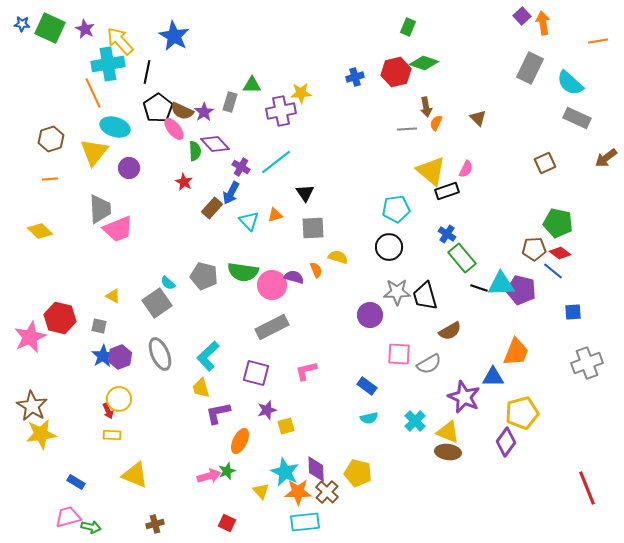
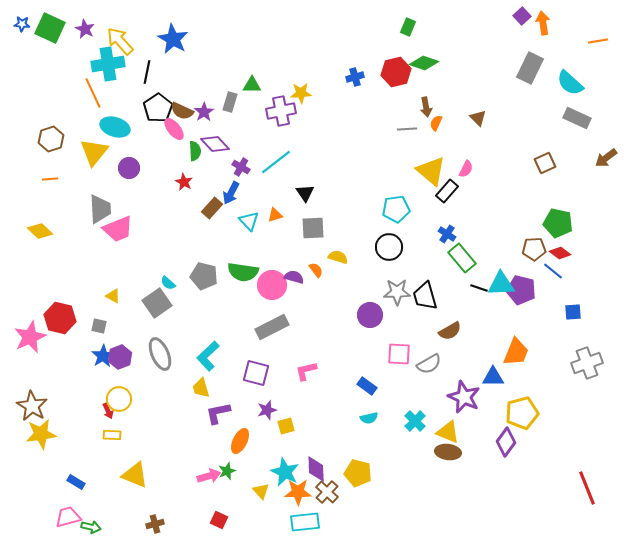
blue star at (174, 36): moved 1 px left, 3 px down
black rectangle at (447, 191): rotated 30 degrees counterclockwise
orange semicircle at (316, 270): rotated 14 degrees counterclockwise
red square at (227, 523): moved 8 px left, 3 px up
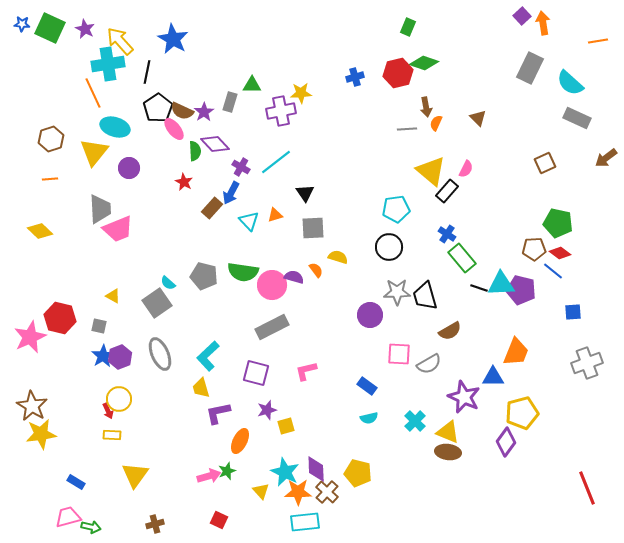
red hexagon at (396, 72): moved 2 px right, 1 px down
yellow triangle at (135, 475): rotated 44 degrees clockwise
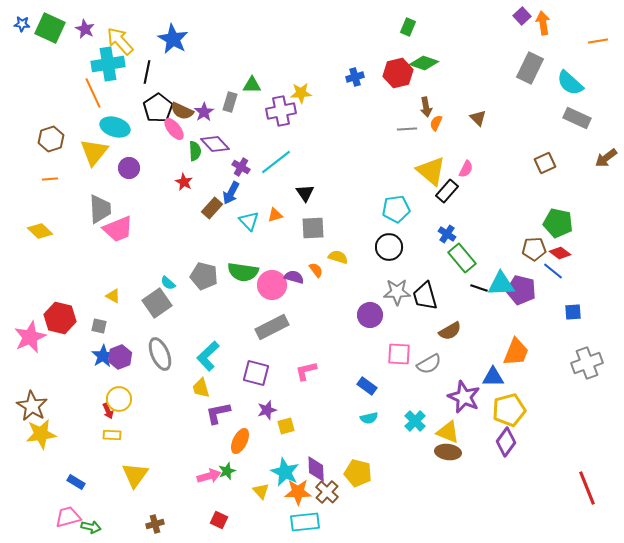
yellow pentagon at (522, 413): moved 13 px left, 3 px up
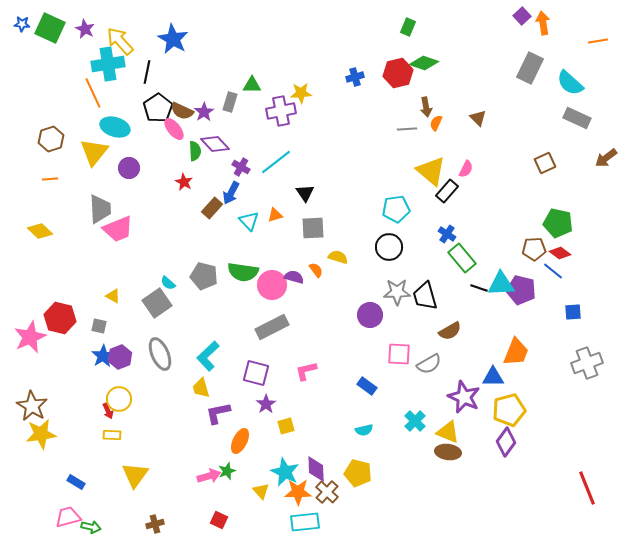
purple star at (267, 410): moved 1 px left, 6 px up; rotated 18 degrees counterclockwise
cyan semicircle at (369, 418): moved 5 px left, 12 px down
